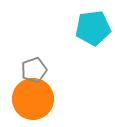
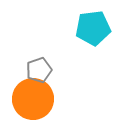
gray pentagon: moved 5 px right
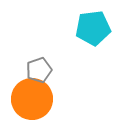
orange circle: moved 1 px left
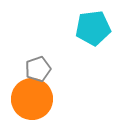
gray pentagon: moved 1 px left, 1 px up
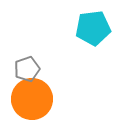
gray pentagon: moved 11 px left
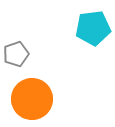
gray pentagon: moved 11 px left, 15 px up
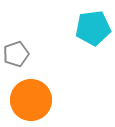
orange circle: moved 1 px left, 1 px down
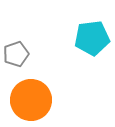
cyan pentagon: moved 1 px left, 10 px down
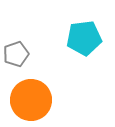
cyan pentagon: moved 8 px left
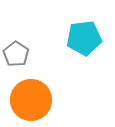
gray pentagon: rotated 20 degrees counterclockwise
